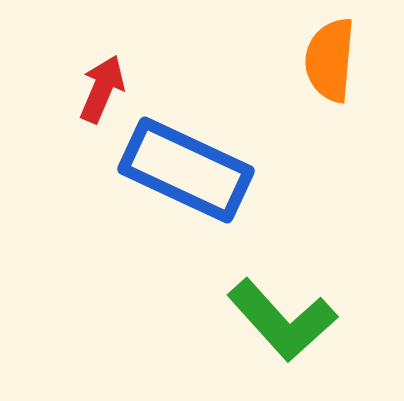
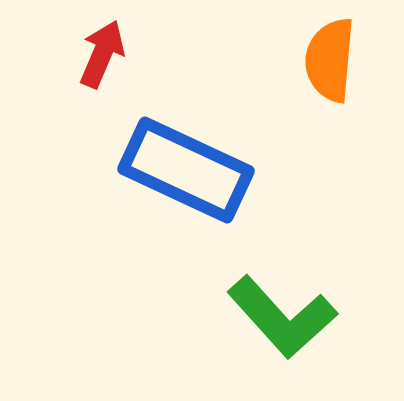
red arrow: moved 35 px up
green L-shape: moved 3 px up
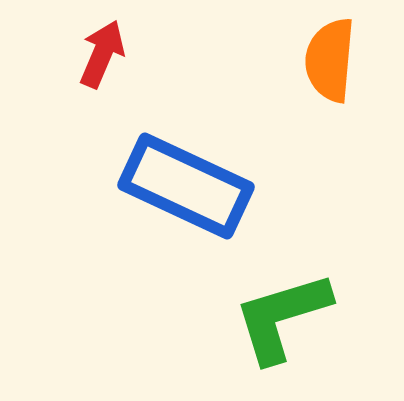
blue rectangle: moved 16 px down
green L-shape: rotated 115 degrees clockwise
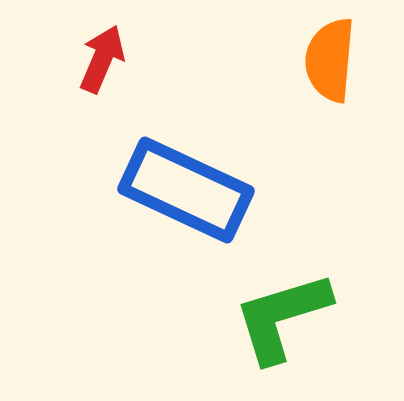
red arrow: moved 5 px down
blue rectangle: moved 4 px down
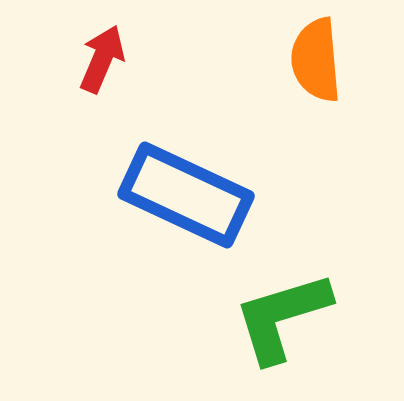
orange semicircle: moved 14 px left; rotated 10 degrees counterclockwise
blue rectangle: moved 5 px down
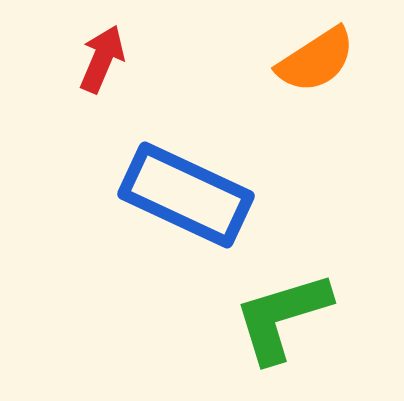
orange semicircle: rotated 118 degrees counterclockwise
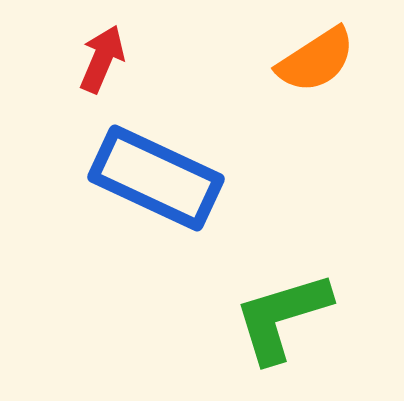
blue rectangle: moved 30 px left, 17 px up
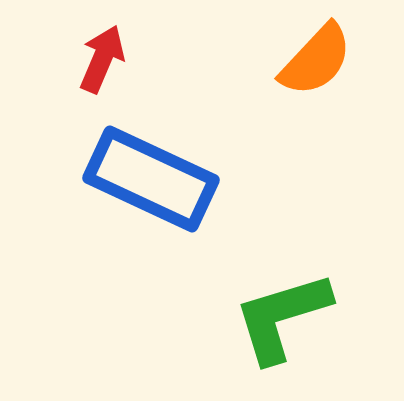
orange semicircle: rotated 14 degrees counterclockwise
blue rectangle: moved 5 px left, 1 px down
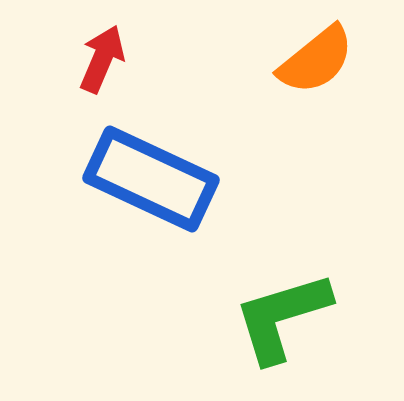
orange semicircle: rotated 8 degrees clockwise
